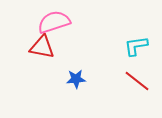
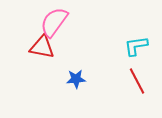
pink semicircle: rotated 36 degrees counterclockwise
red line: rotated 24 degrees clockwise
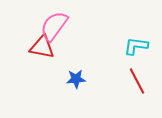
pink semicircle: moved 4 px down
cyan L-shape: rotated 15 degrees clockwise
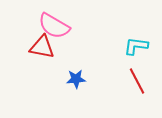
pink semicircle: rotated 96 degrees counterclockwise
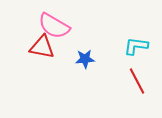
blue star: moved 9 px right, 20 px up
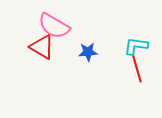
red triangle: rotated 20 degrees clockwise
blue star: moved 3 px right, 7 px up
red line: moved 12 px up; rotated 12 degrees clockwise
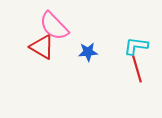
pink semicircle: rotated 16 degrees clockwise
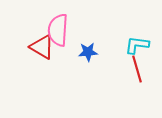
pink semicircle: moved 4 px right, 4 px down; rotated 48 degrees clockwise
cyan L-shape: moved 1 px right, 1 px up
